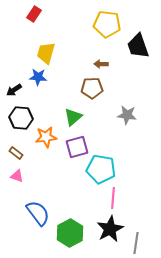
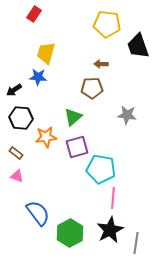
black star: moved 1 px down
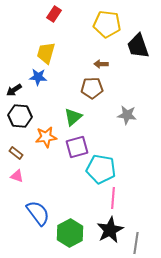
red rectangle: moved 20 px right
black hexagon: moved 1 px left, 2 px up
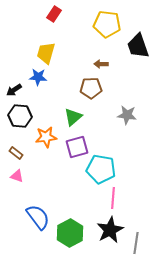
brown pentagon: moved 1 px left
blue semicircle: moved 4 px down
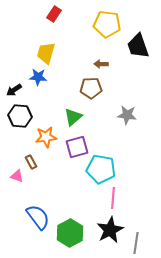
brown rectangle: moved 15 px right, 9 px down; rotated 24 degrees clockwise
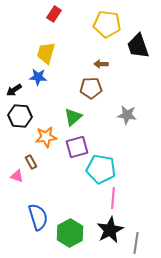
blue semicircle: rotated 20 degrees clockwise
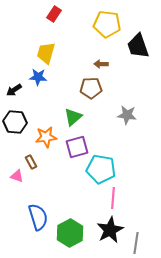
black hexagon: moved 5 px left, 6 px down
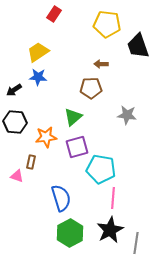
yellow trapezoid: moved 8 px left, 1 px up; rotated 40 degrees clockwise
brown rectangle: rotated 40 degrees clockwise
blue semicircle: moved 23 px right, 19 px up
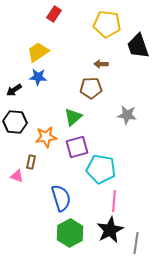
pink line: moved 1 px right, 3 px down
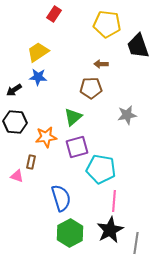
gray star: rotated 18 degrees counterclockwise
